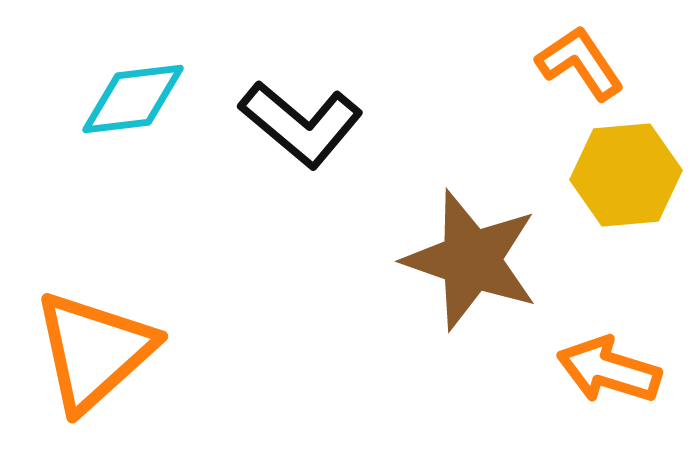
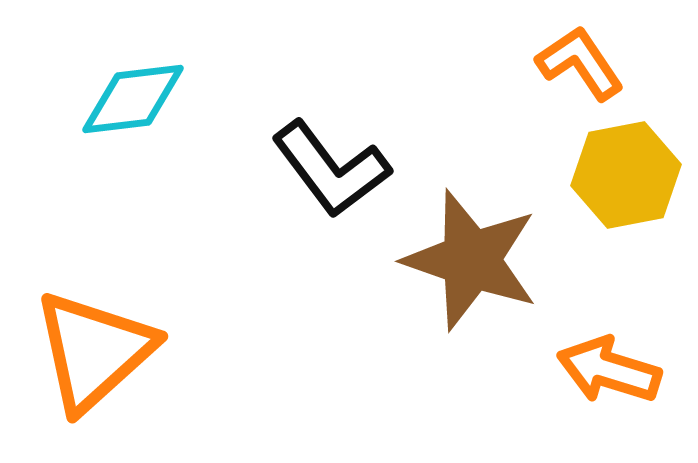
black L-shape: moved 30 px right, 45 px down; rotated 13 degrees clockwise
yellow hexagon: rotated 6 degrees counterclockwise
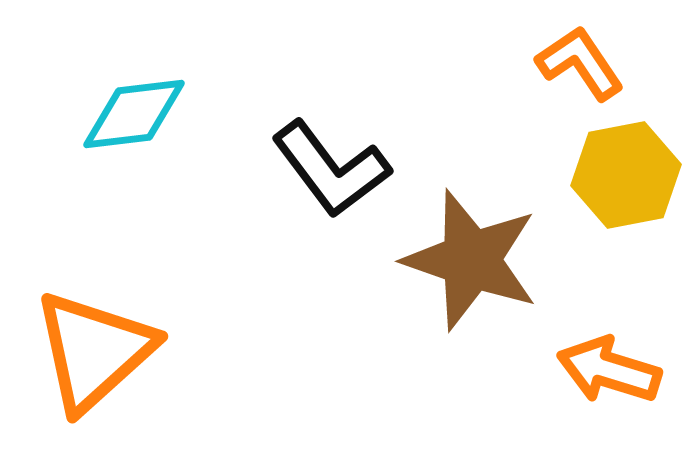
cyan diamond: moved 1 px right, 15 px down
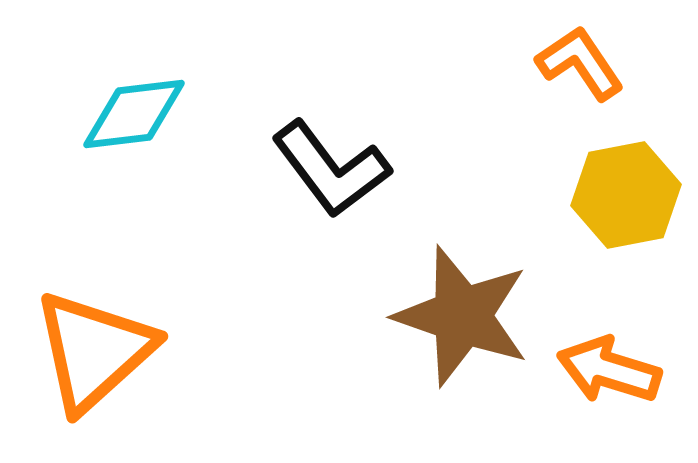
yellow hexagon: moved 20 px down
brown star: moved 9 px left, 56 px down
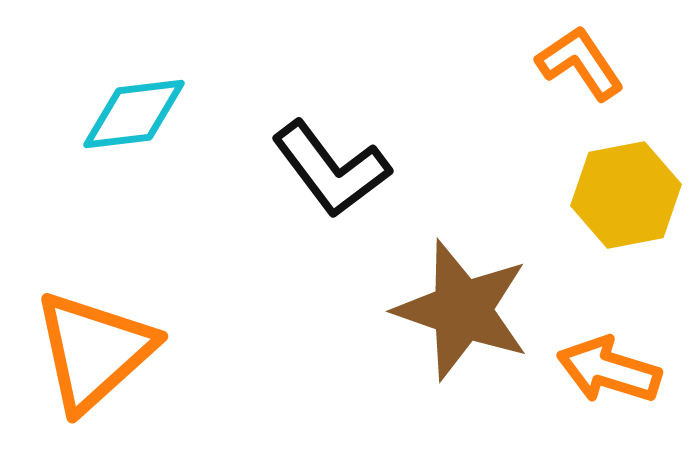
brown star: moved 6 px up
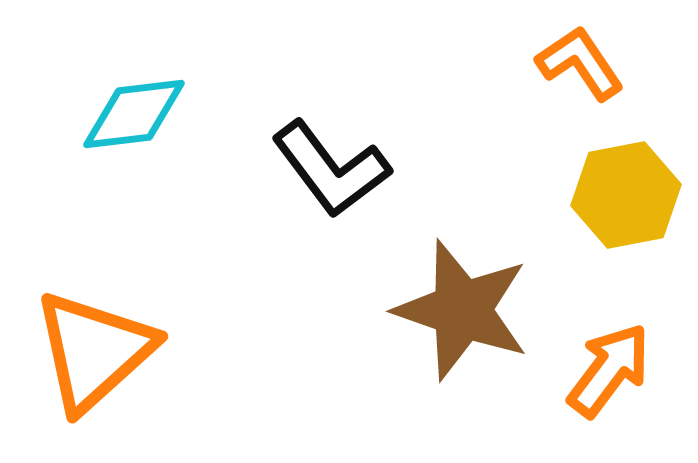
orange arrow: rotated 110 degrees clockwise
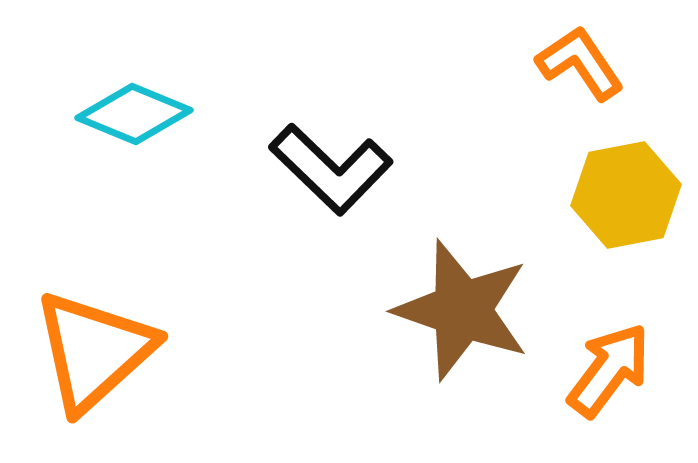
cyan diamond: rotated 29 degrees clockwise
black L-shape: rotated 9 degrees counterclockwise
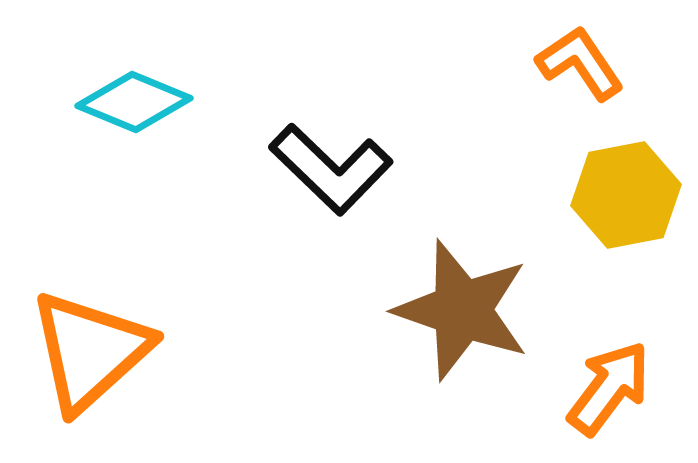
cyan diamond: moved 12 px up
orange triangle: moved 4 px left
orange arrow: moved 18 px down
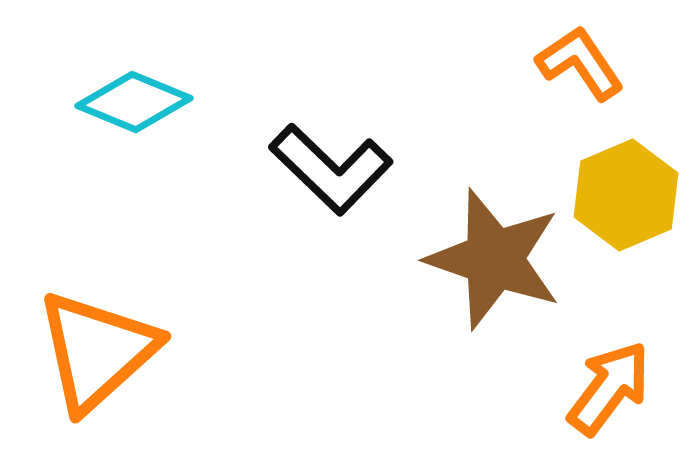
yellow hexagon: rotated 12 degrees counterclockwise
brown star: moved 32 px right, 51 px up
orange triangle: moved 7 px right
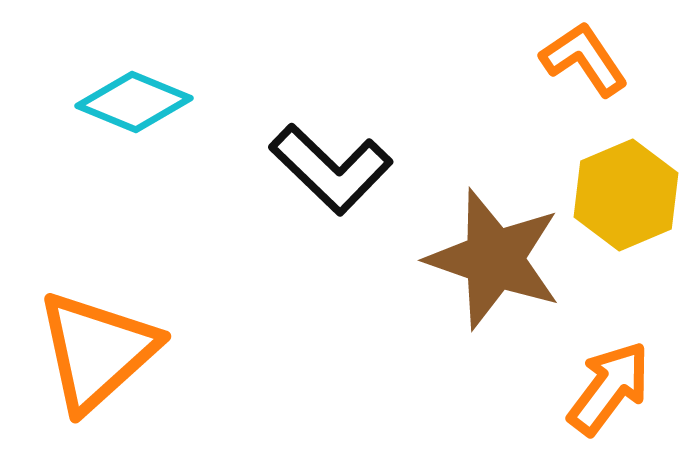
orange L-shape: moved 4 px right, 4 px up
